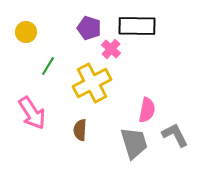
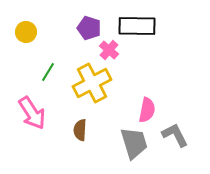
pink cross: moved 2 px left, 1 px down
green line: moved 6 px down
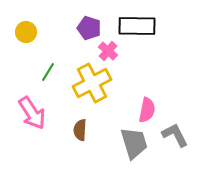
pink cross: moved 1 px left, 1 px down
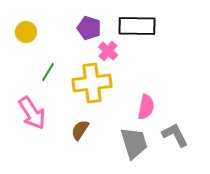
yellow cross: rotated 21 degrees clockwise
pink semicircle: moved 1 px left, 3 px up
brown semicircle: rotated 30 degrees clockwise
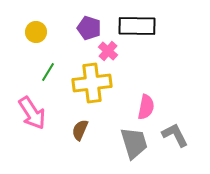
yellow circle: moved 10 px right
brown semicircle: rotated 10 degrees counterclockwise
